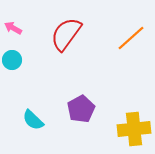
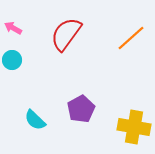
cyan semicircle: moved 2 px right
yellow cross: moved 2 px up; rotated 16 degrees clockwise
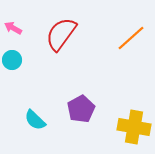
red semicircle: moved 5 px left
